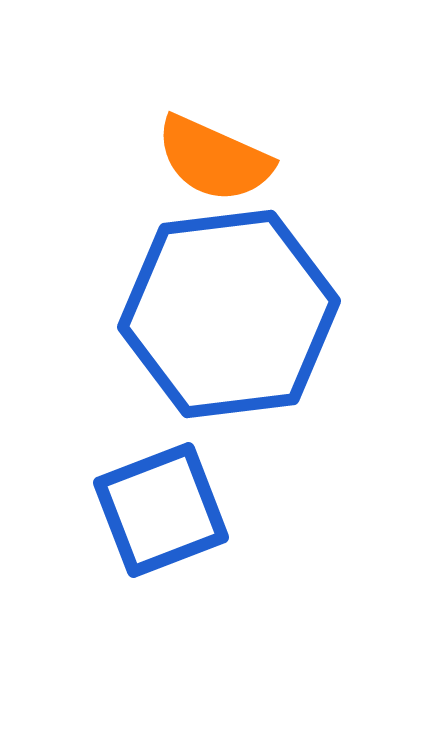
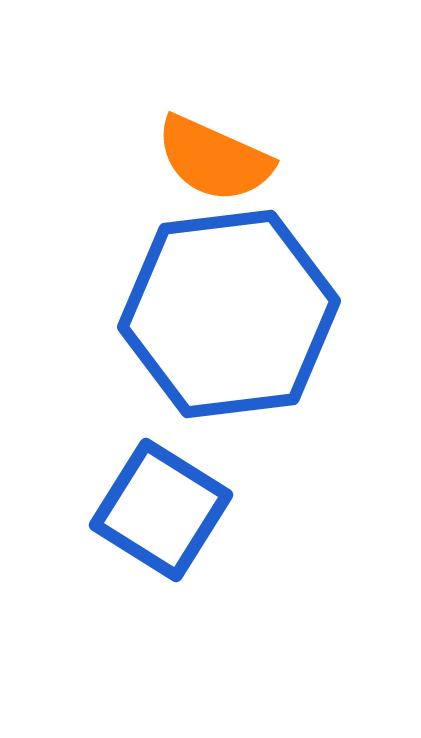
blue square: rotated 37 degrees counterclockwise
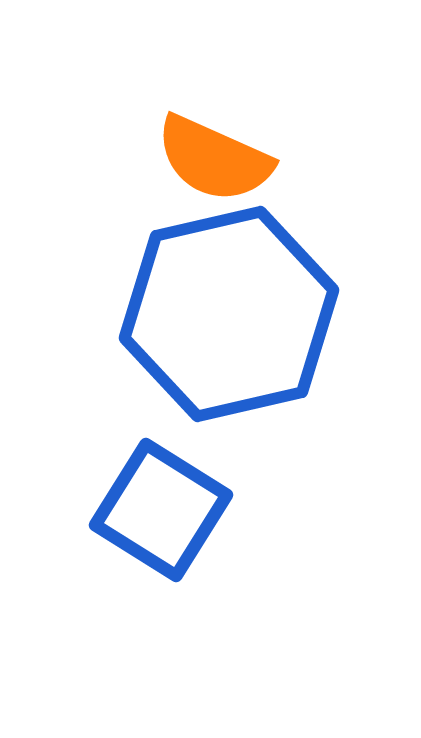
blue hexagon: rotated 6 degrees counterclockwise
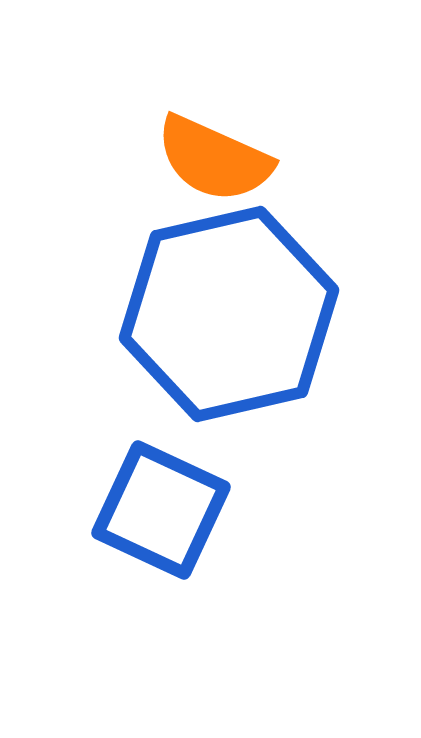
blue square: rotated 7 degrees counterclockwise
